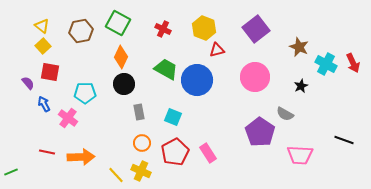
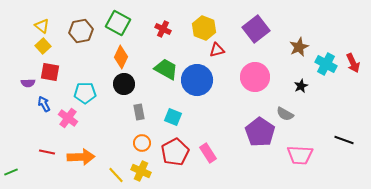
brown star: rotated 24 degrees clockwise
purple semicircle: rotated 128 degrees clockwise
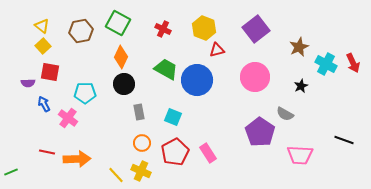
orange arrow: moved 4 px left, 2 px down
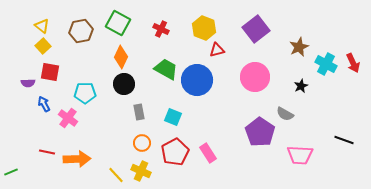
red cross: moved 2 px left
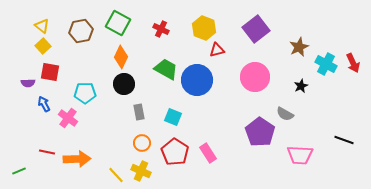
red pentagon: rotated 12 degrees counterclockwise
green line: moved 8 px right, 1 px up
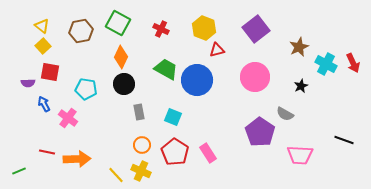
cyan pentagon: moved 1 px right, 4 px up; rotated 10 degrees clockwise
orange circle: moved 2 px down
